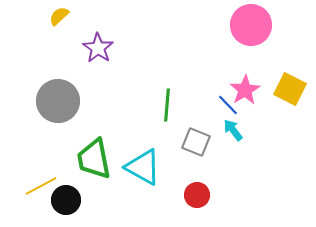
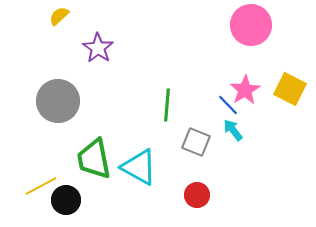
cyan triangle: moved 4 px left
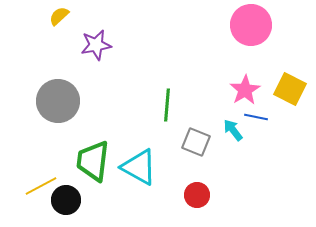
purple star: moved 2 px left, 3 px up; rotated 28 degrees clockwise
blue line: moved 28 px right, 12 px down; rotated 35 degrees counterclockwise
green trapezoid: moved 1 px left, 2 px down; rotated 18 degrees clockwise
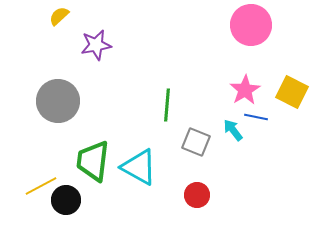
yellow square: moved 2 px right, 3 px down
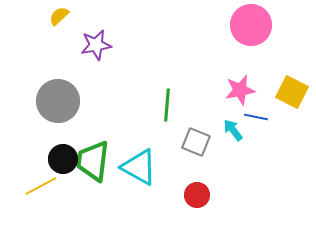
pink star: moved 5 px left; rotated 20 degrees clockwise
black circle: moved 3 px left, 41 px up
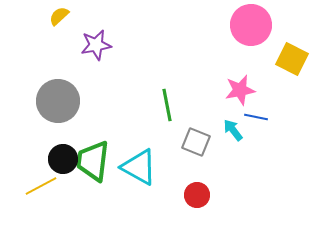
yellow square: moved 33 px up
green line: rotated 16 degrees counterclockwise
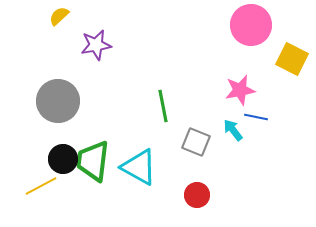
green line: moved 4 px left, 1 px down
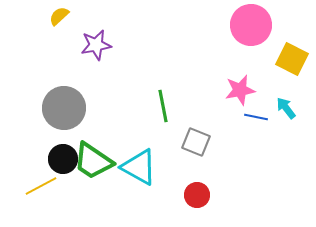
gray circle: moved 6 px right, 7 px down
cyan arrow: moved 53 px right, 22 px up
green trapezoid: rotated 63 degrees counterclockwise
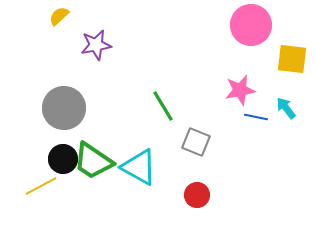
yellow square: rotated 20 degrees counterclockwise
green line: rotated 20 degrees counterclockwise
